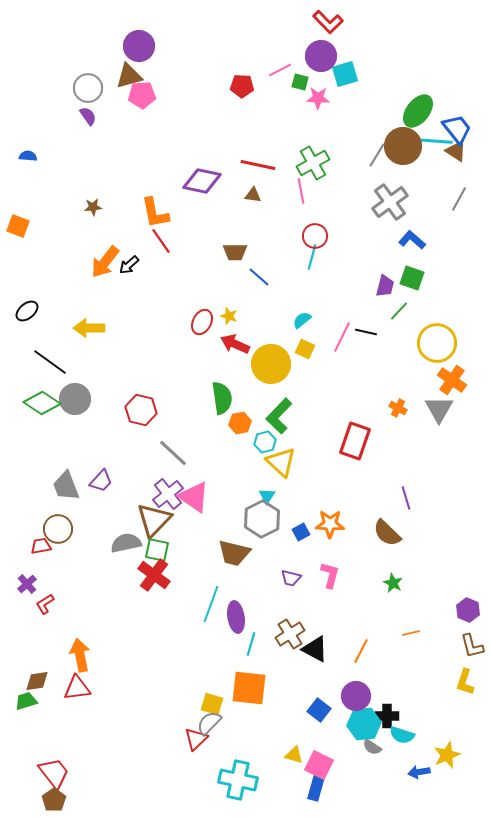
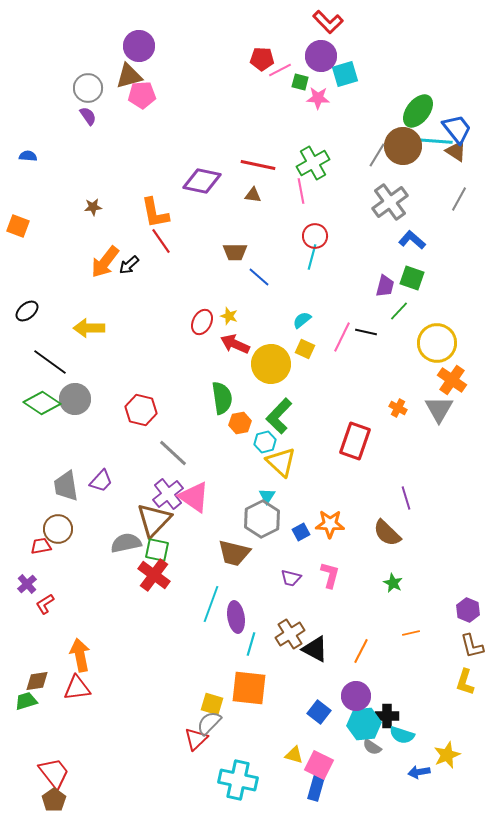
red pentagon at (242, 86): moved 20 px right, 27 px up
gray trapezoid at (66, 486): rotated 12 degrees clockwise
blue square at (319, 710): moved 2 px down
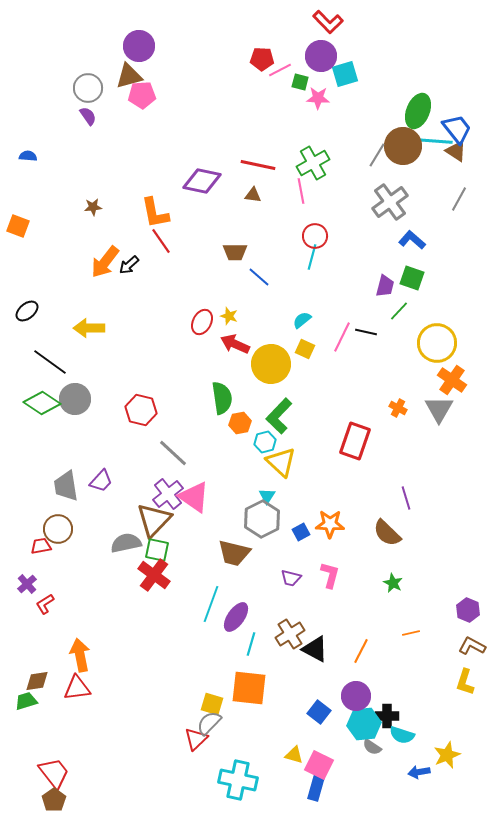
green ellipse at (418, 111): rotated 16 degrees counterclockwise
purple ellipse at (236, 617): rotated 44 degrees clockwise
brown L-shape at (472, 646): rotated 132 degrees clockwise
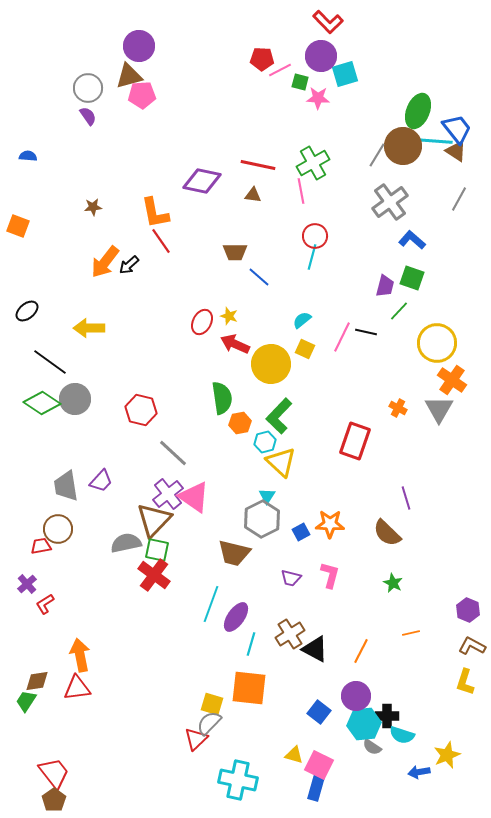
green trapezoid at (26, 701): rotated 40 degrees counterclockwise
